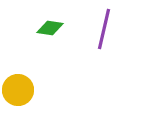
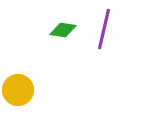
green diamond: moved 13 px right, 2 px down
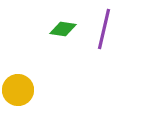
green diamond: moved 1 px up
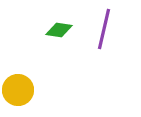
green diamond: moved 4 px left, 1 px down
